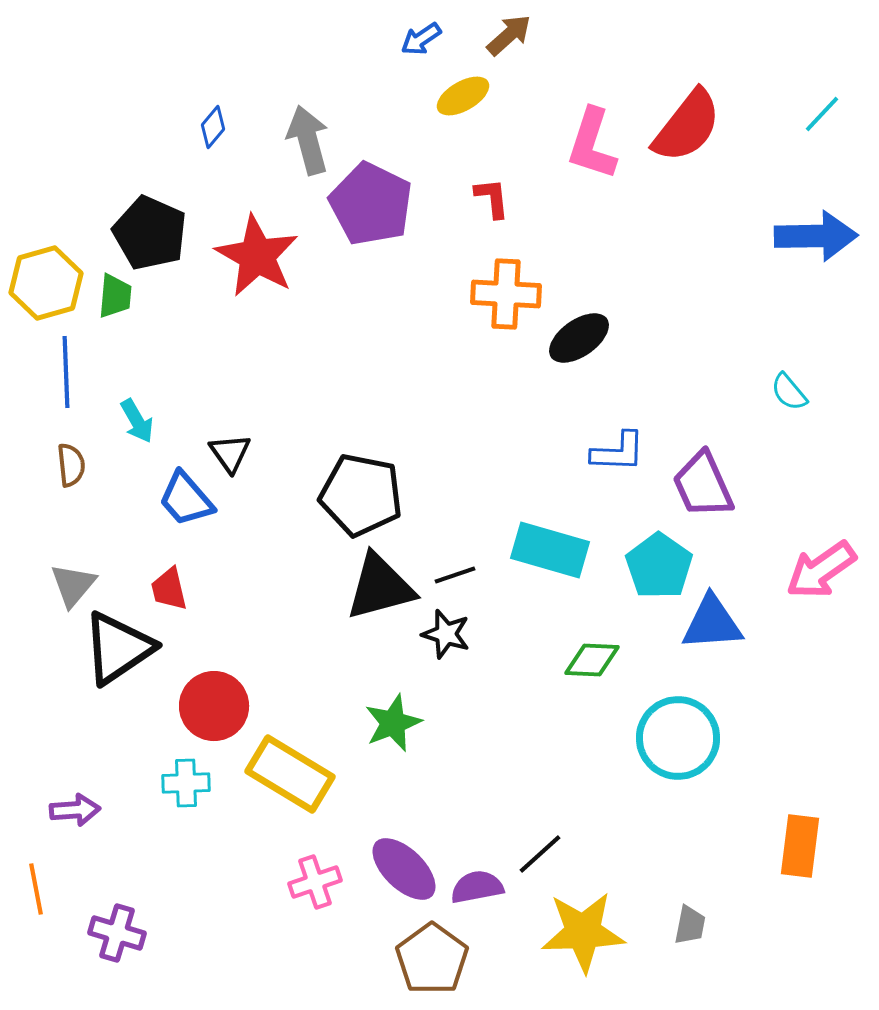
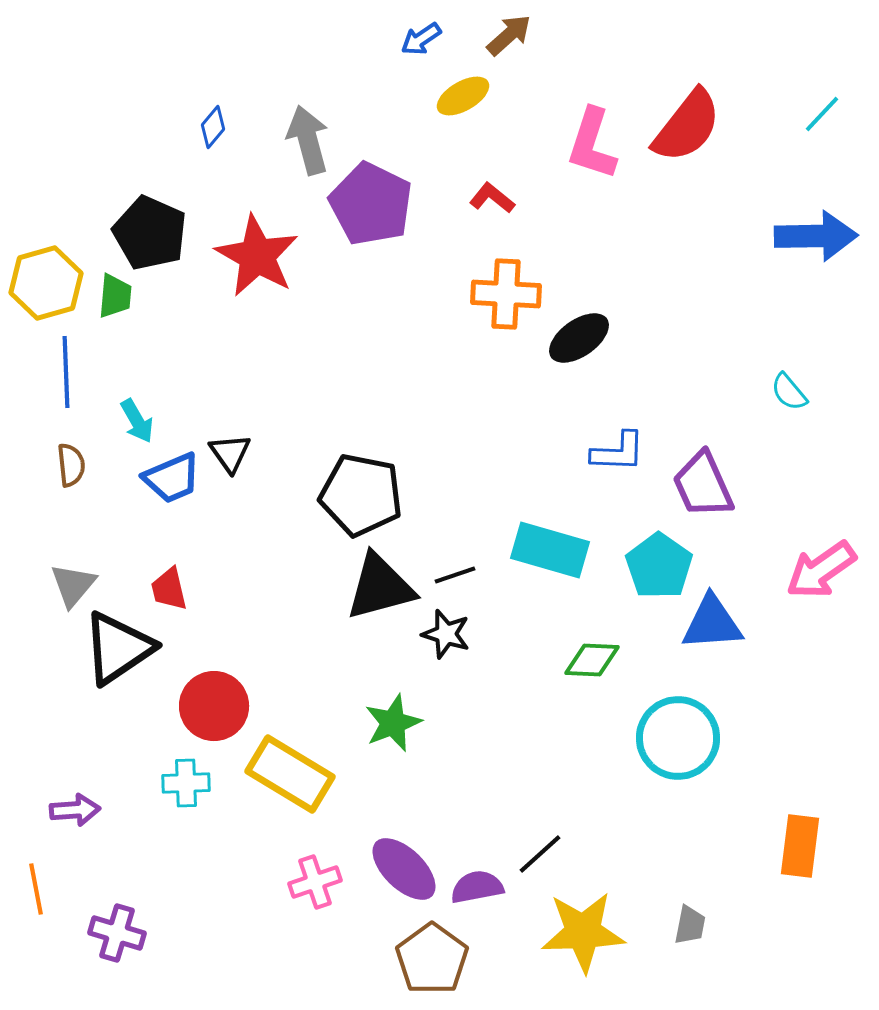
red L-shape at (492, 198): rotated 45 degrees counterclockwise
blue trapezoid at (186, 499): moved 14 px left, 21 px up; rotated 72 degrees counterclockwise
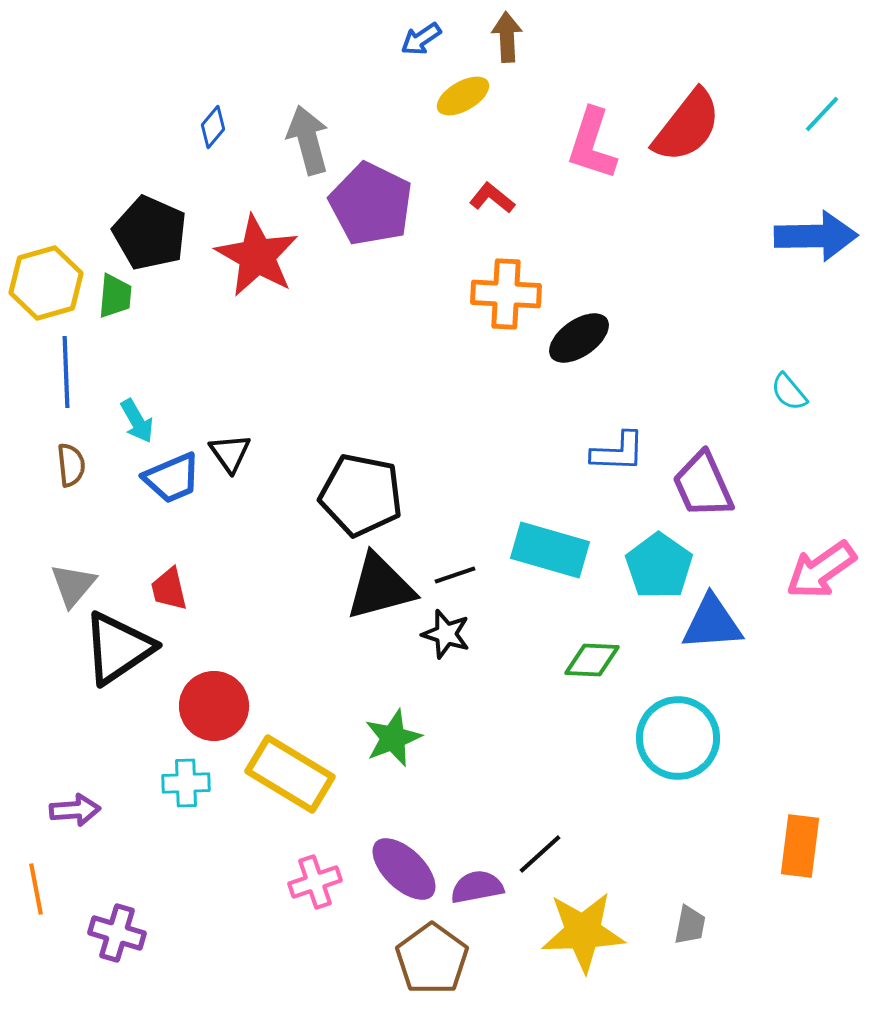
brown arrow at (509, 35): moved 2 px left, 2 px down; rotated 51 degrees counterclockwise
green star at (393, 723): moved 15 px down
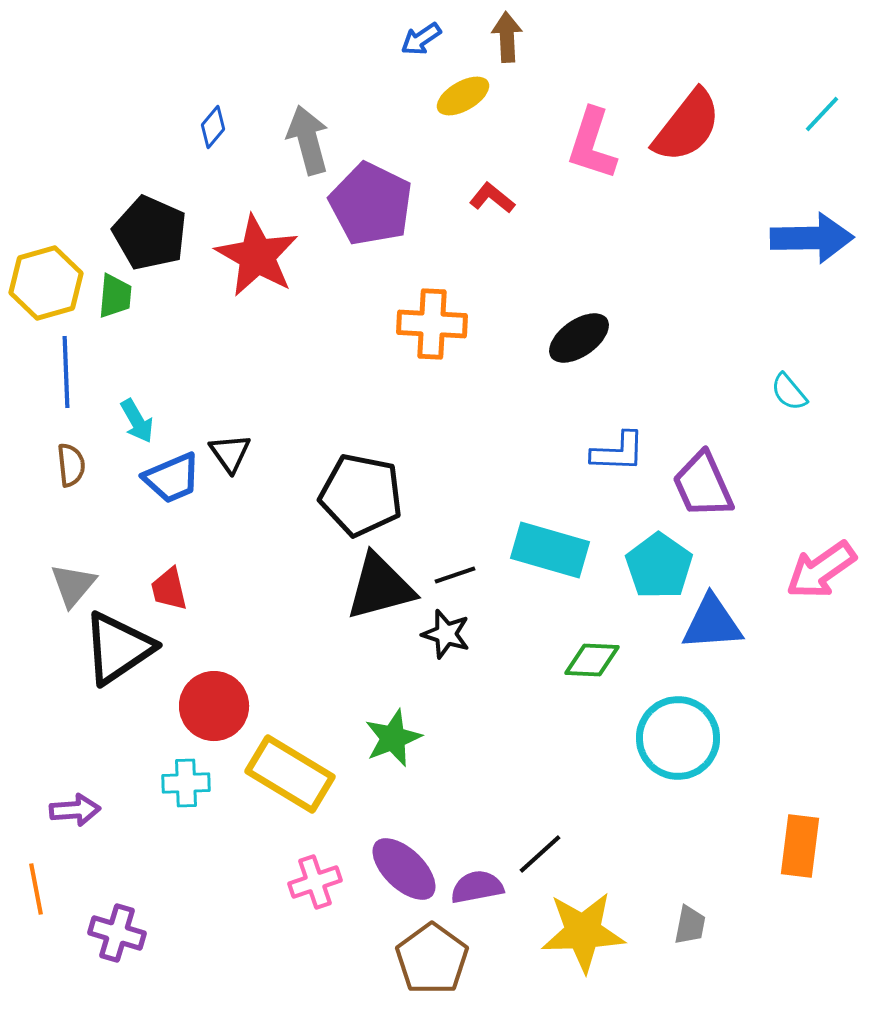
blue arrow at (816, 236): moved 4 px left, 2 px down
orange cross at (506, 294): moved 74 px left, 30 px down
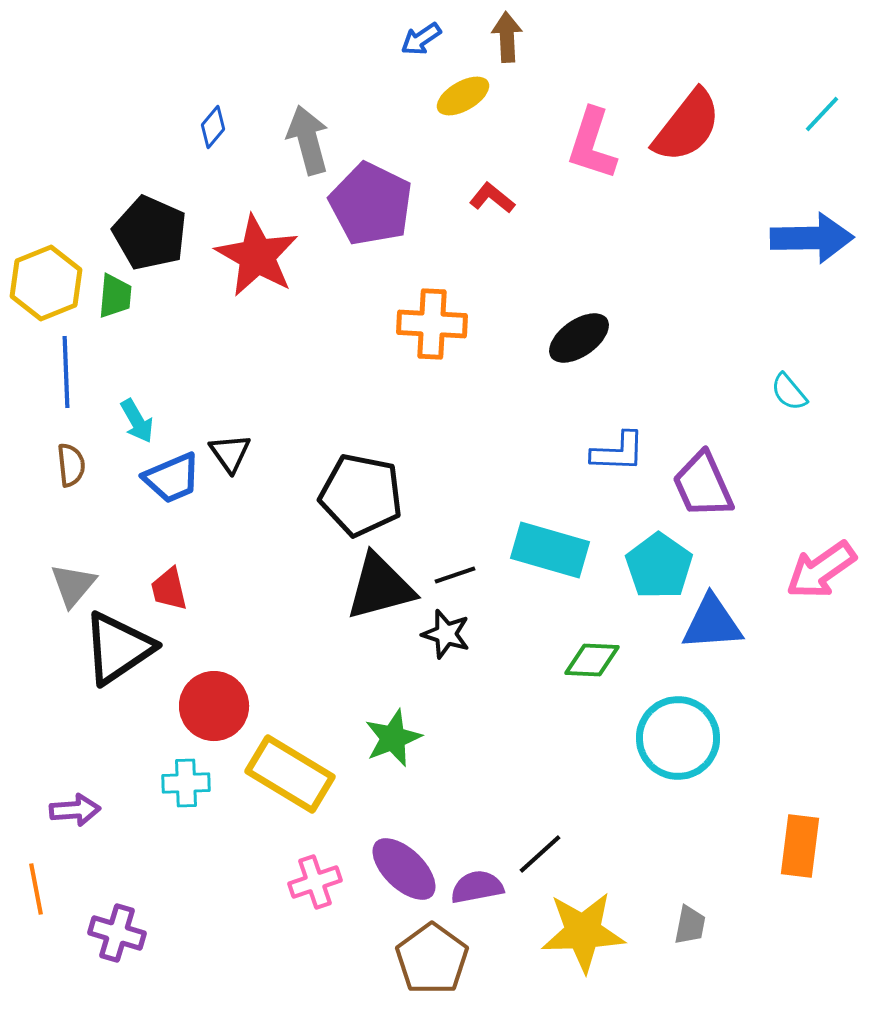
yellow hexagon at (46, 283): rotated 6 degrees counterclockwise
